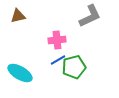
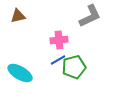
pink cross: moved 2 px right
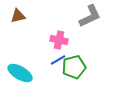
pink cross: rotated 18 degrees clockwise
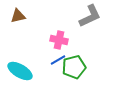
cyan ellipse: moved 2 px up
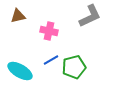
pink cross: moved 10 px left, 9 px up
blue line: moved 7 px left
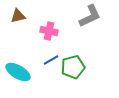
green pentagon: moved 1 px left
cyan ellipse: moved 2 px left, 1 px down
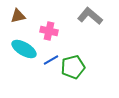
gray L-shape: rotated 115 degrees counterclockwise
cyan ellipse: moved 6 px right, 23 px up
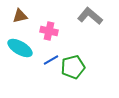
brown triangle: moved 2 px right
cyan ellipse: moved 4 px left, 1 px up
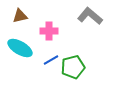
pink cross: rotated 12 degrees counterclockwise
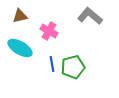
pink cross: rotated 30 degrees clockwise
blue line: moved 1 px right, 4 px down; rotated 70 degrees counterclockwise
